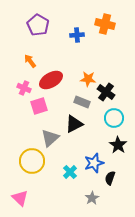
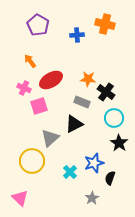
black star: moved 1 px right, 2 px up
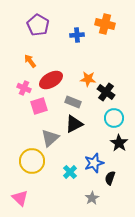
gray rectangle: moved 9 px left
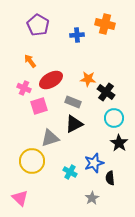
gray triangle: rotated 24 degrees clockwise
cyan cross: rotated 16 degrees counterclockwise
black semicircle: rotated 24 degrees counterclockwise
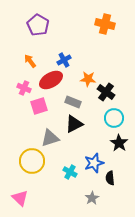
blue cross: moved 13 px left, 25 px down; rotated 24 degrees counterclockwise
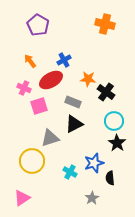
cyan circle: moved 3 px down
black star: moved 2 px left
pink triangle: moved 2 px right; rotated 42 degrees clockwise
